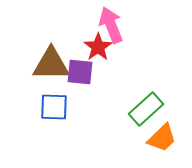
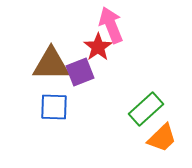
purple square: rotated 28 degrees counterclockwise
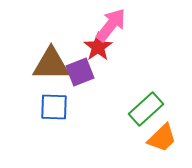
pink arrow: rotated 60 degrees clockwise
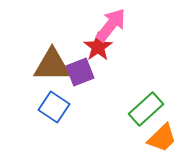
brown triangle: moved 1 px right, 1 px down
blue square: rotated 32 degrees clockwise
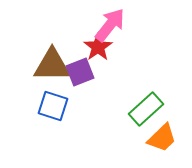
pink arrow: moved 1 px left
blue square: moved 1 px left, 1 px up; rotated 16 degrees counterclockwise
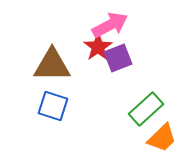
pink arrow: rotated 24 degrees clockwise
purple square: moved 38 px right, 14 px up
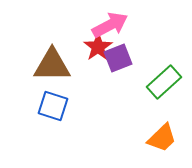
green rectangle: moved 18 px right, 27 px up
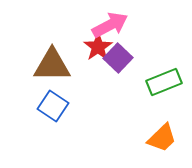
purple square: rotated 24 degrees counterclockwise
green rectangle: rotated 20 degrees clockwise
blue square: rotated 16 degrees clockwise
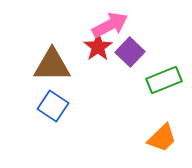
purple square: moved 12 px right, 6 px up
green rectangle: moved 2 px up
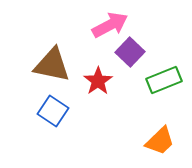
red star: moved 34 px down
brown triangle: rotated 12 degrees clockwise
blue square: moved 5 px down
orange trapezoid: moved 2 px left, 3 px down
